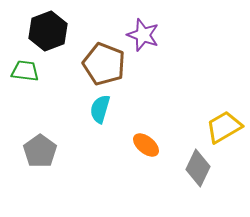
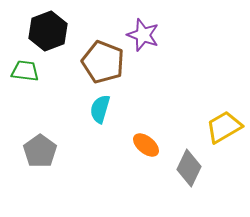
brown pentagon: moved 1 px left, 2 px up
gray diamond: moved 9 px left
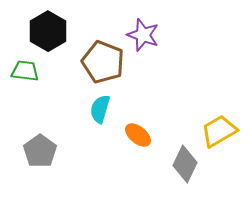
black hexagon: rotated 9 degrees counterclockwise
yellow trapezoid: moved 5 px left, 4 px down
orange ellipse: moved 8 px left, 10 px up
gray diamond: moved 4 px left, 4 px up
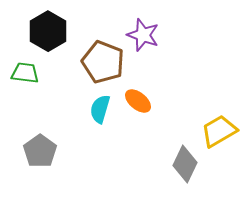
green trapezoid: moved 2 px down
orange ellipse: moved 34 px up
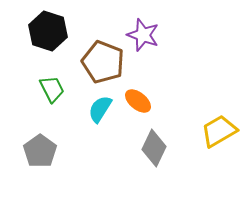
black hexagon: rotated 12 degrees counterclockwise
green trapezoid: moved 27 px right, 16 px down; rotated 56 degrees clockwise
cyan semicircle: rotated 16 degrees clockwise
gray diamond: moved 31 px left, 16 px up
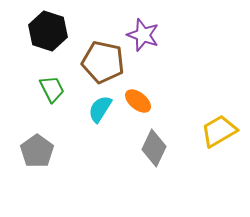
brown pentagon: rotated 9 degrees counterclockwise
gray pentagon: moved 3 px left
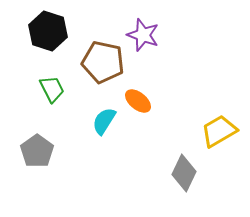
cyan semicircle: moved 4 px right, 12 px down
gray diamond: moved 30 px right, 25 px down
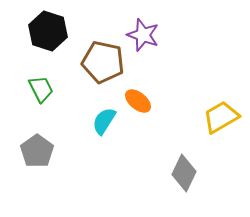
green trapezoid: moved 11 px left
yellow trapezoid: moved 2 px right, 14 px up
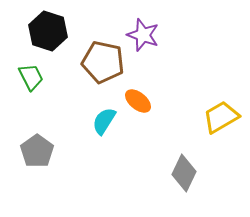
green trapezoid: moved 10 px left, 12 px up
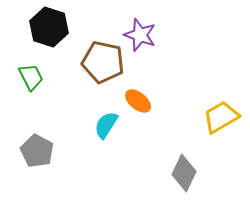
black hexagon: moved 1 px right, 4 px up
purple star: moved 3 px left
cyan semicircle: moved 2 px right, 4 px down
gray pentagon: rotated 8 degrees counterclockwise
